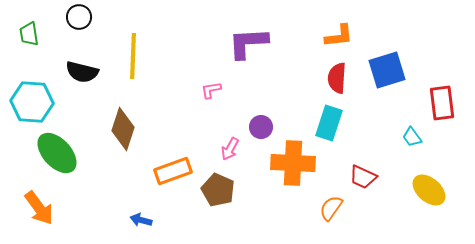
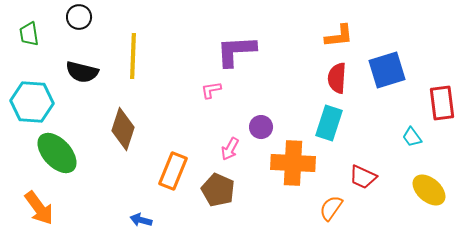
purple L-shape: moved 12 px left, 8 px down
orange rectangle: rotated 48 degrees counterclockwise
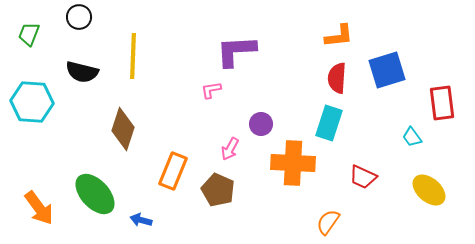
green trapezoid: rotated 30 degrees clockwise
purple circle: moved 3 px up
green ellipse: moved 38 px right, 41 px down
orange semicircle: moved 3 px left, 14 px down
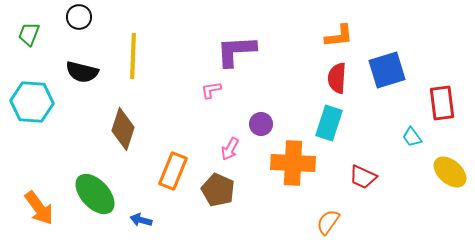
yellow ellipse: moved 21 px right, 18 px up
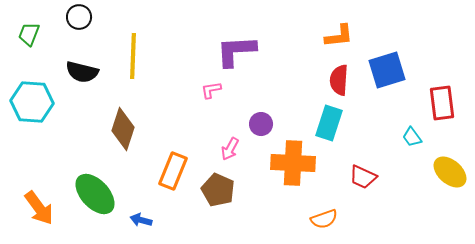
red semicircle: moved 2 px right, 2 px down
orange semicircle: moved 4 px left, 3 px up; rotated 144 degrees counterclockwise
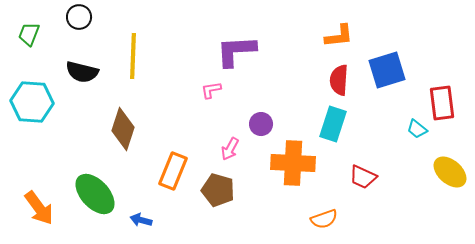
cyan rectangle: moved 4 px right, 1 px down
cyan trapezoid: moved 5 px right, 8 px up; rotated 15 degrees counterclockwise
brown pentagon: rotated 8 degrees counterclockwise
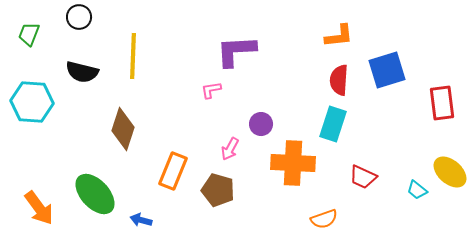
cyan trapezoid: moved 61 px down
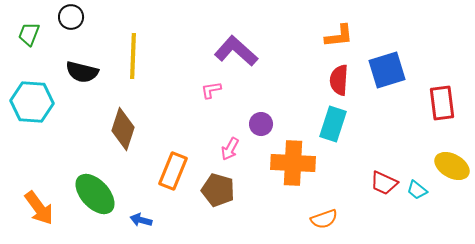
black circle: moved 8 px left
purple L-shape: rotated 45 degrees clockwise
yellow ellipse: moved 2 px right, 6 px up; rotated 12 degrees counterclockwise
red trapezoid: moved 21 px right, 6 px down
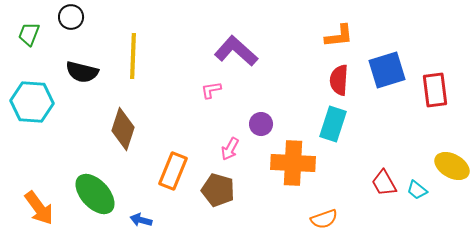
red rectangle: moved 7 px left, 13 px up
red trapezoid: rotated 36 degrees clockwise
